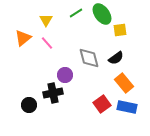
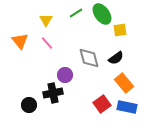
orange triangle: moved 3 px left, 3 px down; rotated 30 degrees counterclockwise
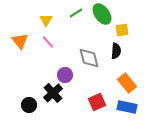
yellow square: moved 2 px right
pink line: moved 1 px right, 1 px up
black semicircle: moved 7 px up; rotated 49 degrees counterclockwise
orange rectangle: moved 3 px right
black cross: rotated 30 degrees counterclockwise
red square: moved 5 px left, 2 px up; rotated 12 degrees clockwise
